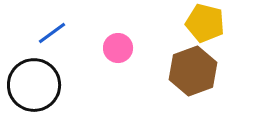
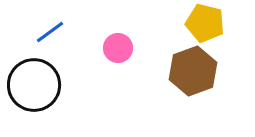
blue line: moved 2 px left, 1 px up
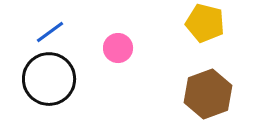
brown hexagon: moved 15 px right, 23 px down
black circle: moved 15 px right, 6 px up
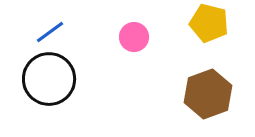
yellow pentagon: moved 4 px right
pink circle: moved 16 px right, 11 px up
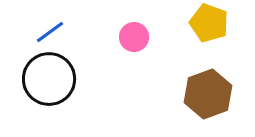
yellow pentagon: rotated 6 degrees clockwise
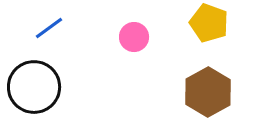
blue line: moved 1 px left, 4 px up
black circle: moved 15 px left, 8 px down
brown hexagon: moved 2 px up; rotated 9 degrees counterclockwise
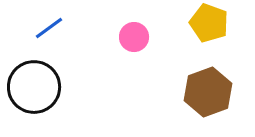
brown hexagon: rotated 9 degrees clockwise
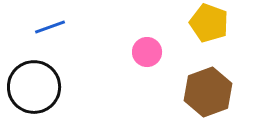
blue line: moved 1 px right, 1 px up; rotated 16 degrees clockwise
pink circle: moved 13 px right, 15 px down
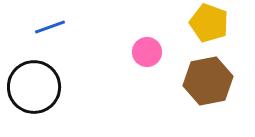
brown hexagon: moved 11 px up; rotated 9 degrees clockwise
